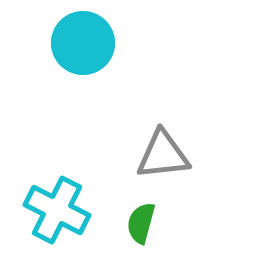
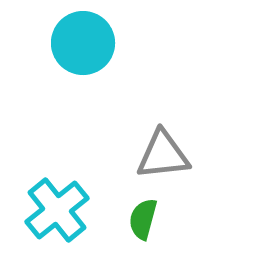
cyan cross: rotated 24 degrees clockwise
green semicircle: moved 2 px right, 4 px up
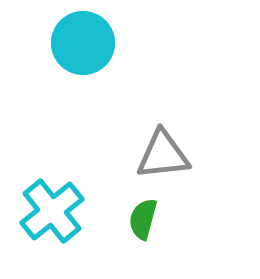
cyan cross: moved 5 px left, 1 px down
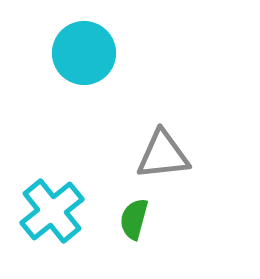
cyan circle: moved 1 px right, 10 px down
green semicircle: moved 9 px left
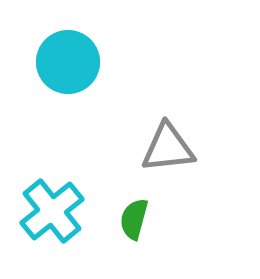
cyan circle: moved 16 px left, 9 px down
gray triangle: moved 5 px right, 7 px up
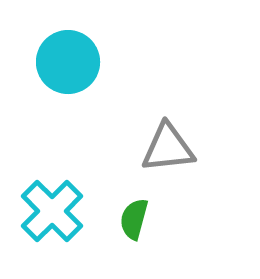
cyan cross: rotated 6 degrees counterclockwise
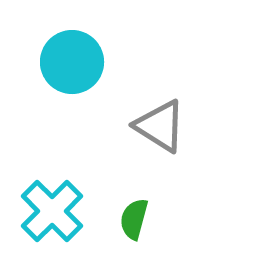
cyan circle: moved 4 px right
gray triangle: moved 8 px left, 22 px up; rotated 38 degrees clockwise
